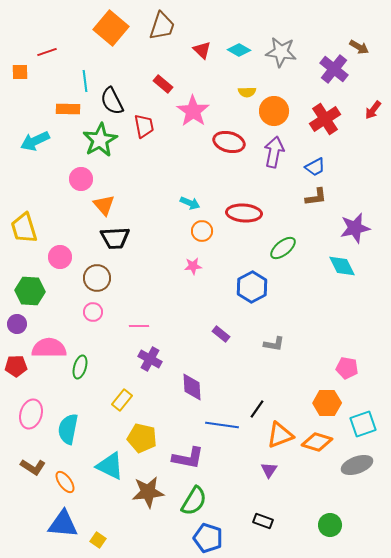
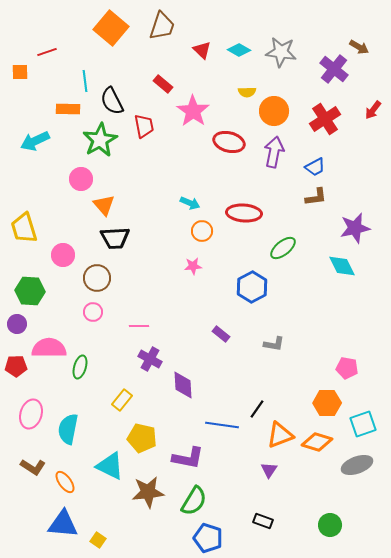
pink circle at (60, 257): moved 3 px right, 2 px up
purple diamond at (192, 387): moved 9 px left, 2 px up
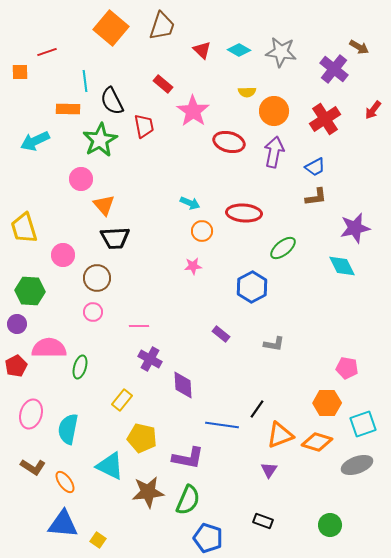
red pentagon at (16, 366): rotated 25 degrees counterclockwise
green semicircle at (194, 501): moved 6 px left, 1 px up; rotated 8 degrees counterclockwise
